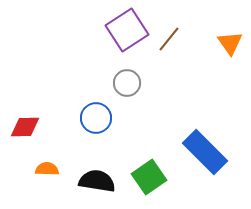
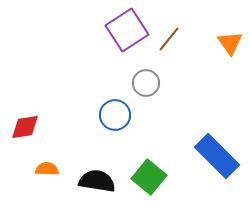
gray circle: moved 19 px right
blue circle: moved 19 px right, 3 px up
red diamond: rotated 8 degrees counterclockwise
blue rectangle: moved 12 px right, 4 px down
green square: rotated 16 degrees counterclockwise
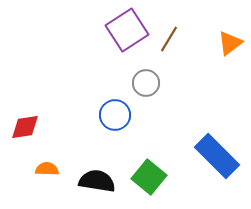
brown line: rotated 8 degrees counterclockwise
orange triangle: rotated 28 degrees clockwise
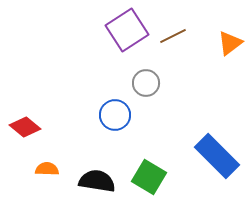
brown line: moved 4 px right, 3 px up; rotated 32 degrees clockwise
red diamond: rotated 48 degrees clockwise
green square: rotated 8 degrees counterclockwise
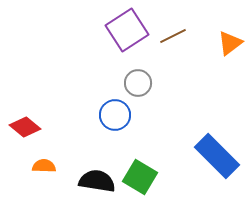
gray circle: moved 8 px left
orange semicircle: moved 3 px left, 3 px up
green square: moved 9 px left
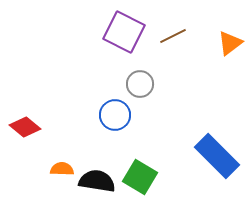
purple square: moved 3 px left, 2 px down; rotated 30 degrees counterclockwise
gray circle: moved 2 px right, 1 px down
orange semicircle: moved 18 px right, 3 px down
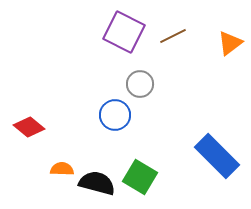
red diamond: moved 4 px right
black semicircle: moved 2 px down; rotated 6 degrees clockwise
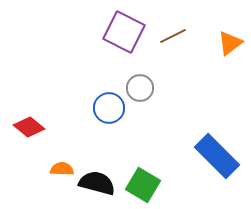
gray circle: moved 4 px down
blue circle: moved 6 px left, 7 px up
green square: moved 3 px right, 8 px down
